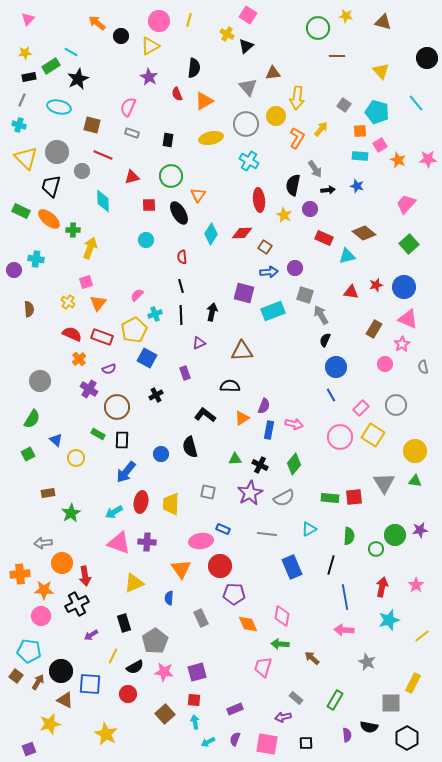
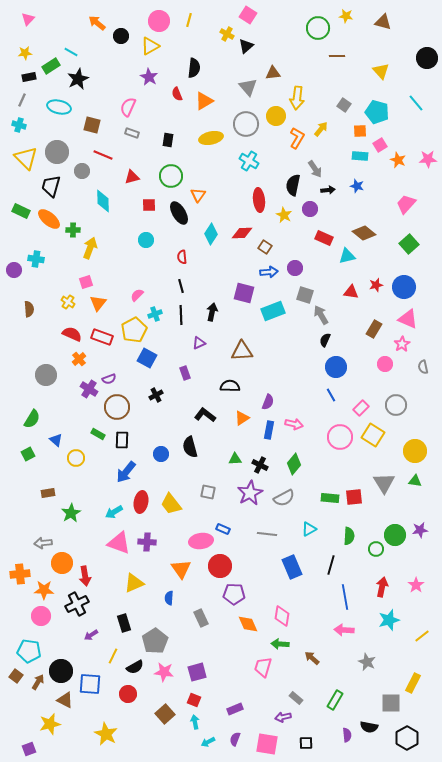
purple semicircle at (109, 369): moved 10 px down
gray circle at (40, 381): moved 6 px right, 6 px up
purple semicircle at (264, 406): moved 4 px right, 4 px up
yellow trapezoid at (171, 504): rotated 40 degrees counterclockwise
red square at (194, 700): rotated 16 degrees clockwise
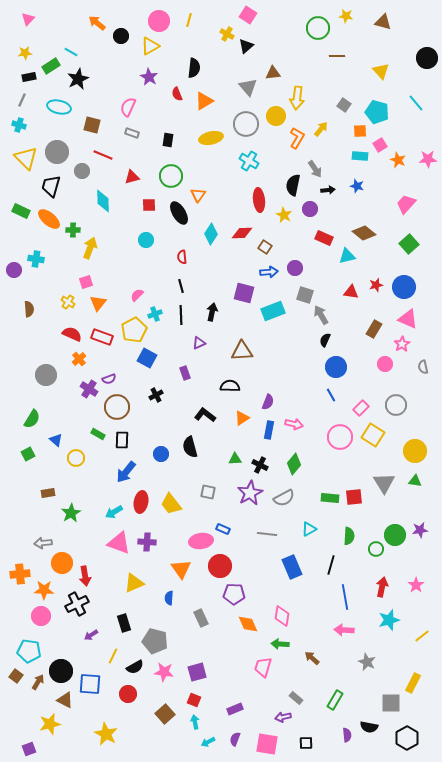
gray pentagon at (155, 641): rotated 25 degrees counterclockwise
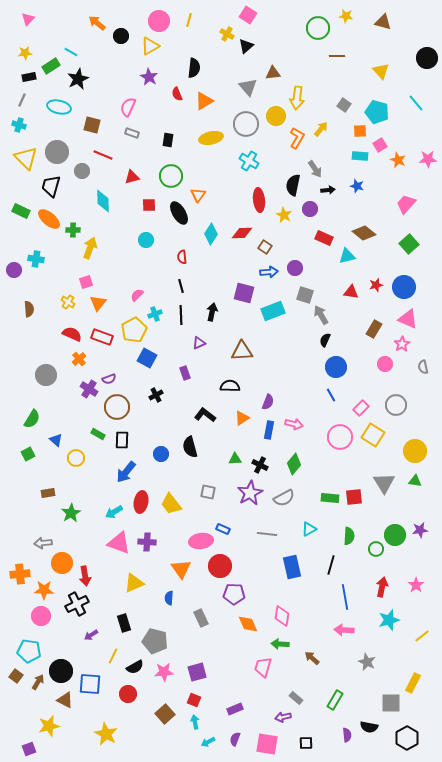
blue rectangle at (292, 567): rotated 10 degrees clockwise
pink star at (164, 672): rotated 12 degrees counterclockwise
yellow star at (50, 724): moved 1 px left, 2 px down
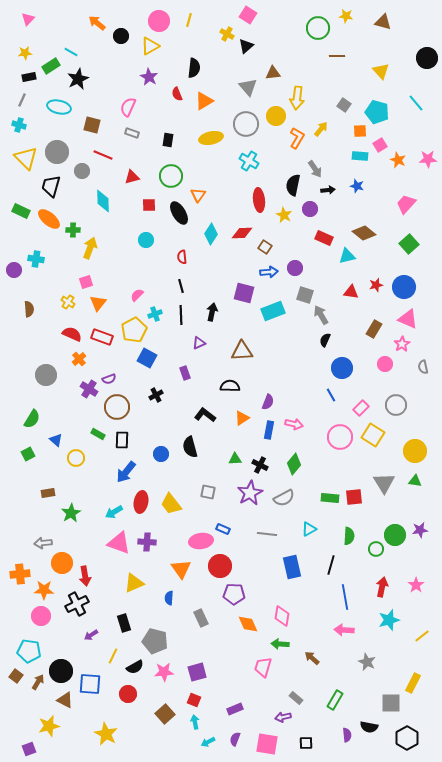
blue circle at (336, 367): moved 6 px right, 1 px down
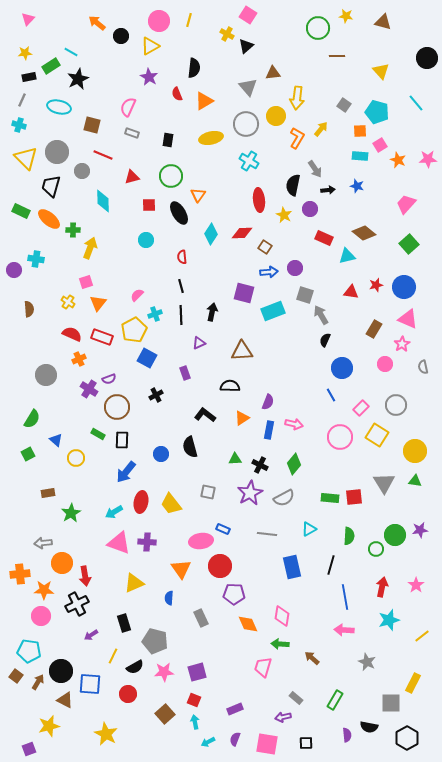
orange cross at (79, 359): rotated 16 degrees clockwise
yellow square at (373, 435): moved 4 px right
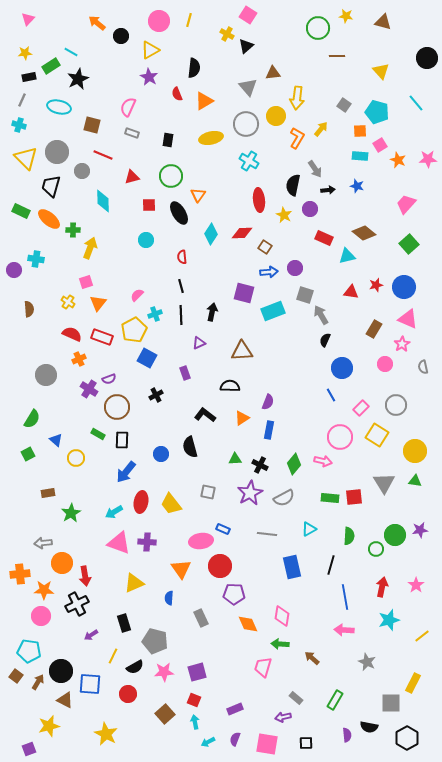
yellow triangle at (150, 46): moved 4 px down
pink arrow at (294, 424): moved 29 px right, 37 px down
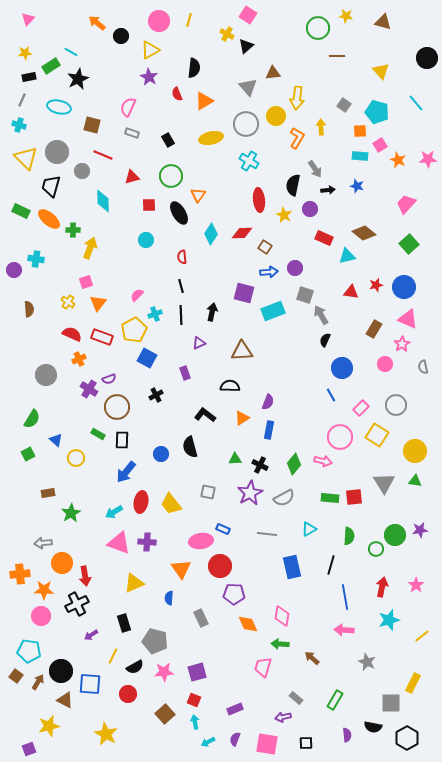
yellow arrow at (321, 129): moved 2 px up; rotated 42 degrees counterclockwise
black rectangle at (168, 140): rotated 40 degrees counterclockwise
black semicircle at (369, 727): moved 4 px right
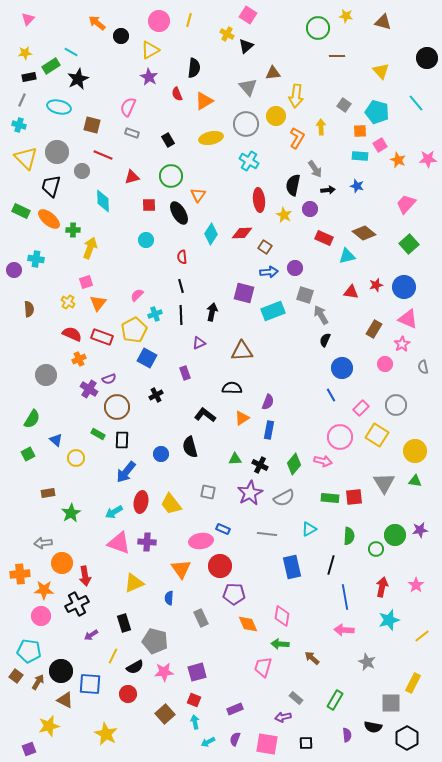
yellow arrow at (297, 98): moved 1 px left, 2 px up
black semicircle at (230, 386): moved 2 px right, 2 px down
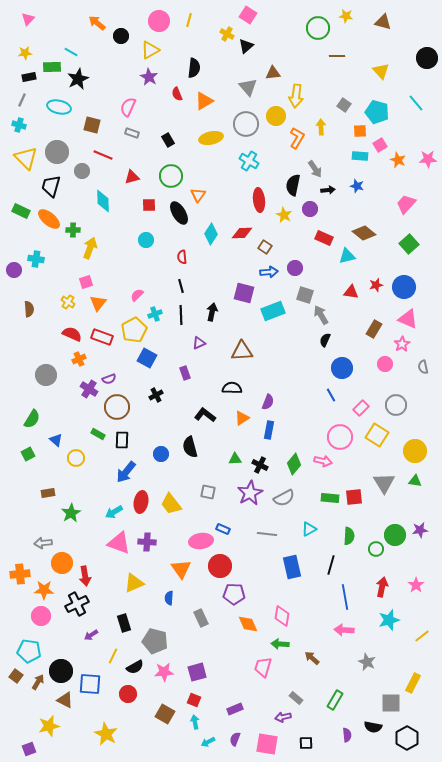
green rectangle at (51, 66): moved 1 px right, 1 px down; rotated 30 degrees clockwise
brown square at (165, 714): rotated 18 degrees counterclockwise
